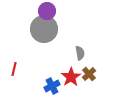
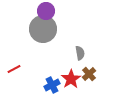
purple circle: moved 1 px left
gray circle: moved 1 px left
red line: rotated 48 degrees clockwise
red star: moved 2 px down
blue cross: moved 1 px up
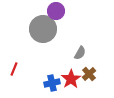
purple circle: moved 10 px right
gray semicircle: rotated 40 degrees clockwise
red line: rotated 40 degrees counterclockwise
blue cross: moved 2 px up; rotated 14 degrees clockwise
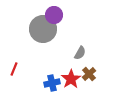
purple circle: moved 2 px left, 4 px down
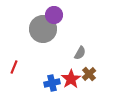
red line: moved 2 px up
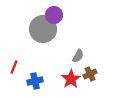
gray semicircle: moved 2 px left, 3 px down
brown cross: moved 1 px right; rotated 16 degrees clockwise
blue cross: moved 17 px left, 2 px up
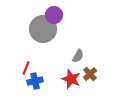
red line: moved 12 px right, 1 px down
brown cross: rotated 16 degrees counterclockwise
red star: rotated 18 degrees counterclockwise
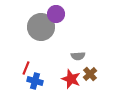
purple circle: moved 2 px right, 1 px up
gray circle: moved 2 px left, 2 px up
gray semicircle: rotated 56 degrees clockwise
blue cross: rotated 28 degrees clockwise
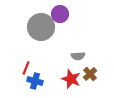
purple circle: moved 4 px right
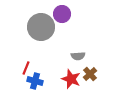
purple circle: moved 2 px right
